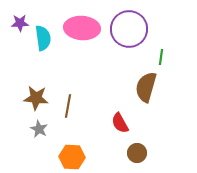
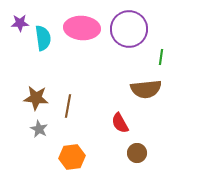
brown semicircle: moved 2 px down; rotated 112 degrees counterclockwise
orange hexagon: rotated 10 degrees counterclockwise
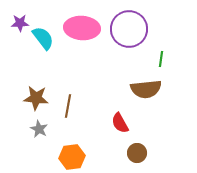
cyan semicircle: rotated 30 degrees counterclockwise
green line: moved 2 px down
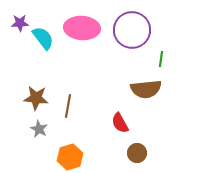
purple circle: moved 3 px right, 1 px down
orange hexagon: moved 2 px left; rotated 10 degrees counterclockwise
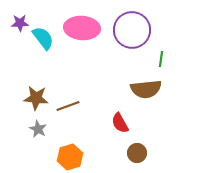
brown line: rotated 60 degrees clockwise
gray star: moved 1 px left
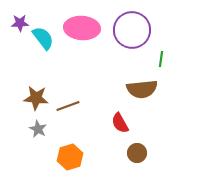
brown semicircle: moved 4 px left
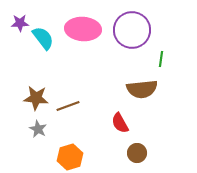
pink ellipse: moved 1 px right, 1 px down
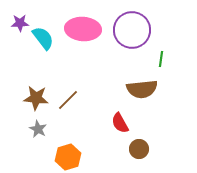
brown line: moved 6 px up; rotated 25 degrees counterclockwise
brown circle: moved 2 px right, 4 px up
orange hexagon: moved 2 px left
